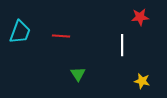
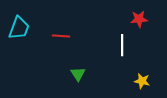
red star: moved 1 px left, 2 px down
cyan trapezoid: moved 1 px left, 4 px up
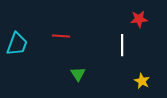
cyan trapezoid: moved 2 px left, 16 px down
yellow star: rotated 14 degrees clockwise
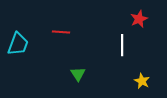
red star: rotated 18 degrees counterclockwise
red line: moved 4 px up
cyan trapezoid: moved 1 px right
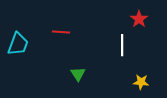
red star: rotated 12 degrees counterclockwise
yellow star: moved 1 px left, 1 px down; rotated 21 degrees counterclockwise
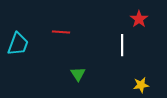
yellow star: moved 3 px down; rotated 14 degrees counterclockwise
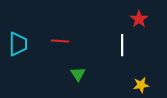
red line: moved 1 px left, 9 px down
cyan trapezoid: rotated 20 degrees counterclockwise
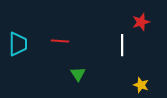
red star: moved 2 px right, 3 px down; rotated 18 degrees clockwise
yellow star: rotated 28 degrees clockwise
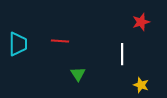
white line: moved 9 px down
